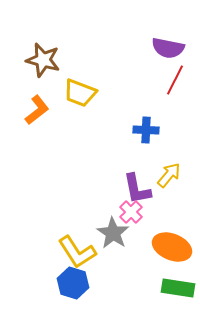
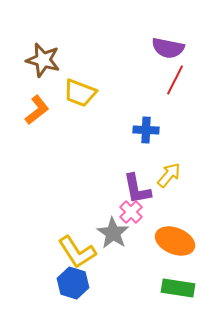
orange ellipse: moved 3 px right, 6 px up
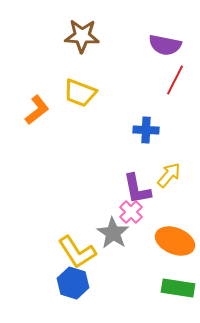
purple semicircle: moved 3 px left, 3 px up
brown star: moved 39 px right, 24 px up; rotated 12 degrees counterclockwise
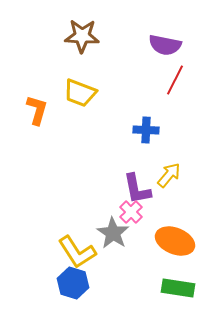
orange L-shape: rotated 36 degrees counterclockwise
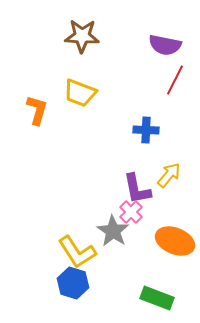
gray star: moved 2 px up
green rectangle: moved 21 px left, 10 px down; rotated 12 degrees clockwise
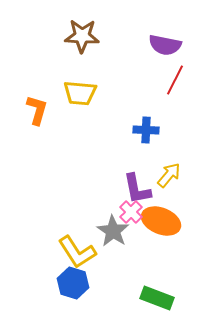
yellow trapezoid: rotated 16 degrees counterclockwise
orange ellipse: moved 14 px left, 20 px up
